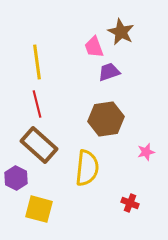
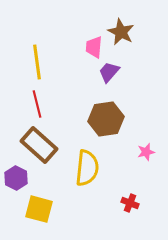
pink trapezoid: rotated 25 degrees clockwise
purple trapezoid: rotated 30 degrees counterclockwise
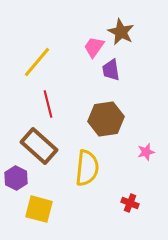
pink trapezoid: rotated 30 degrees clockwise
yellow line: rotated 48 degrees clockwise
purple trapezoid: moved 2 px right, 2 px up; rotated 50 degrees counterclockwise
red line: moved 11 px right
brown rectangle: moved 1 px down
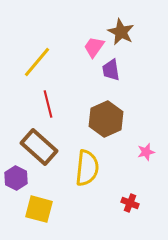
brown hexagon: rotated 16 degrees counterclockwise
brown rectangle: moved 1 px down
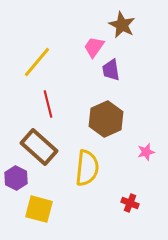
brown star: moved 1 px right, 7 px up
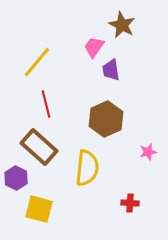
red line: moved 2 px left
pink star: moved 2 px right
red cross: rotated 18 degrees counterclockwise
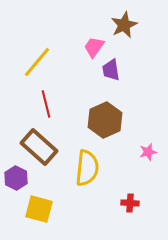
brown star: moved 2 px right; rotated 20 degrees clockwise
brown hexagon: moved 1 px left, 1 px down
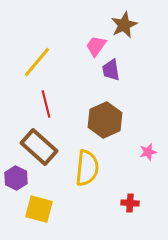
pink trapezoid: moved 2 px right, 1 px up
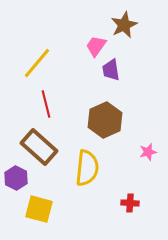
yellow line: moved 1 px down
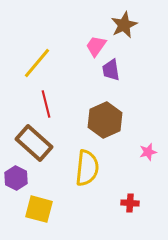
brown rectangle: moved 5 px left, 4 px up
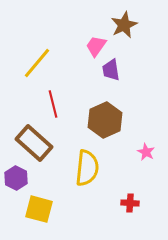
red line: moved 7 px right
pink star: moved 2 px left; rotated 30 degrees counterclockwise
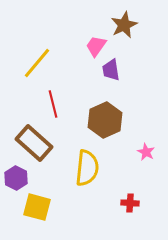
yellow square: moved 2 px left, 2 px up
